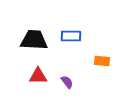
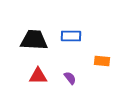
purple semicircle: moved 3 px right, 4 px up
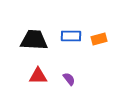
orange rectangle: moved 3 px left, 22 px up; rotated 21 degrees counterclockwise
purple semicircle: moved 1 px left, 1 px down
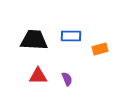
orange rectangle: moved 1 px right, 10 px down
purple semicircle: moved 2 px left; rotated 16 degrees clockwise
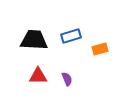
blue rectangle: rotated 18 degrees counterclockwise
